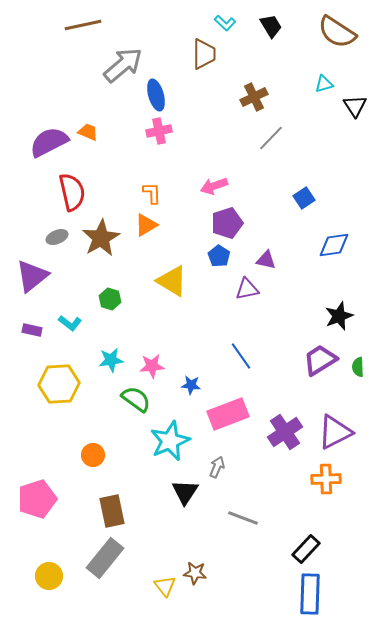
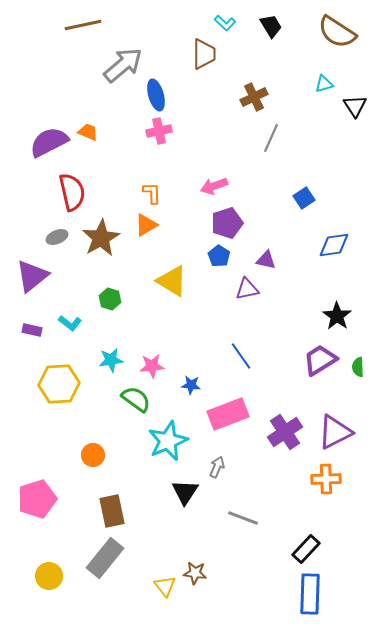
gray line at (271, 138): rotated 20 degrees counterclockwise
black star at (339, 316): moved 2 px left; rotated 16 degrees counterclockwise
cyan star at (170, 441): moved 2 px left
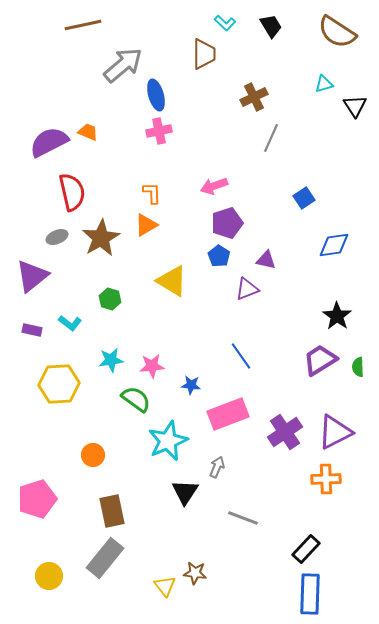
purple triangle at (247, 289): rotated 10 degrees counterclockwise
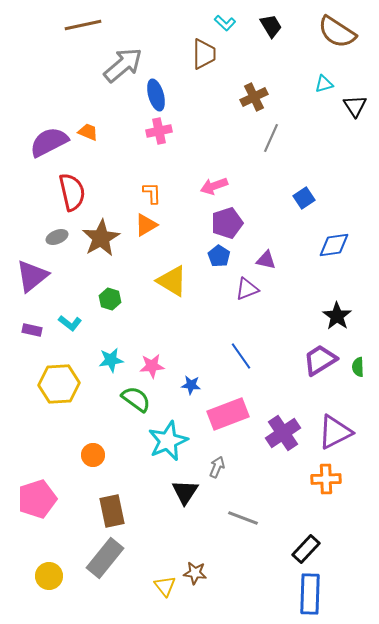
purple cross at (285, 432): moved 2 px left, 1 px down
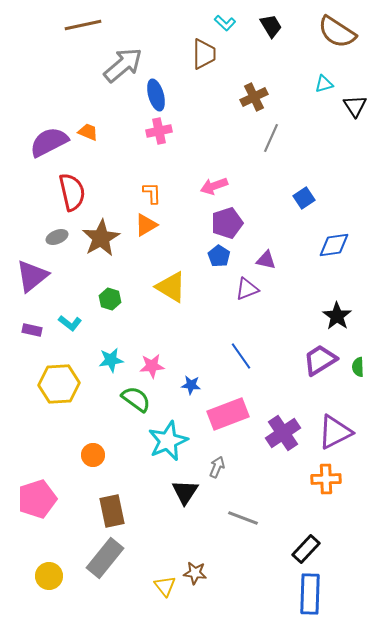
yellow triangle at (172, 281): moved 1 px left, 6 px down
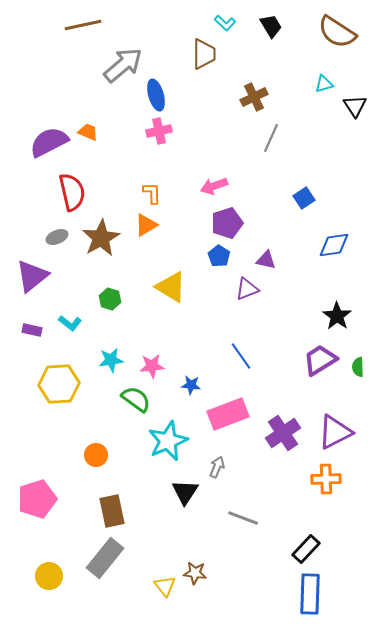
orange circle at (93, 455): moved 3 px right
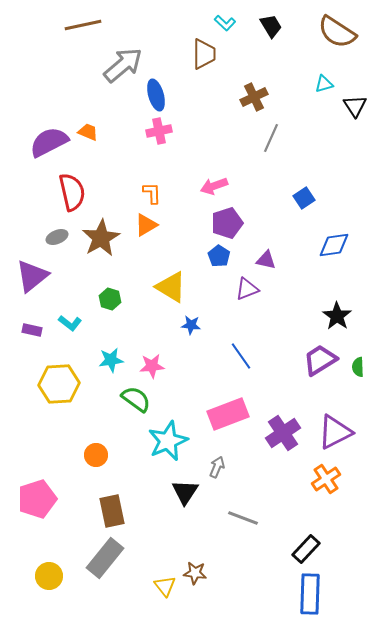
blue star at (191, 385): moved 60 px up
orange cross at (326, 479): rotated 32 degrees counterclockwise
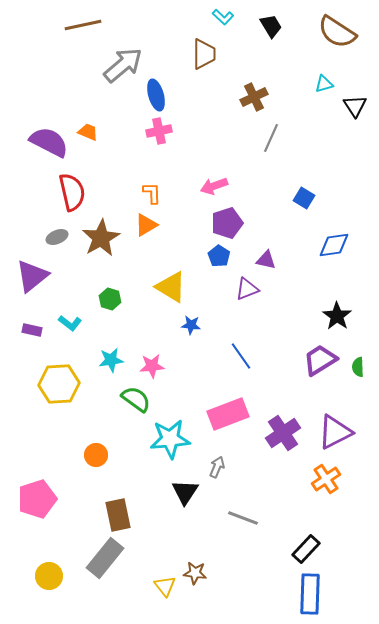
cyan L-shape at (225, 23): moved 2 px left, 6 px up
purple semicircle at (49, 142): rotated 54 degrees clockwise
blue square at (304, 198): rotated 25 degrees counterclockwise
cyan star at (168, 441): moved 2 px right, 2 px up; rotated 18 degrees clockwise
brown rectangle at (112, 511): moved 6 px right, 4 px down
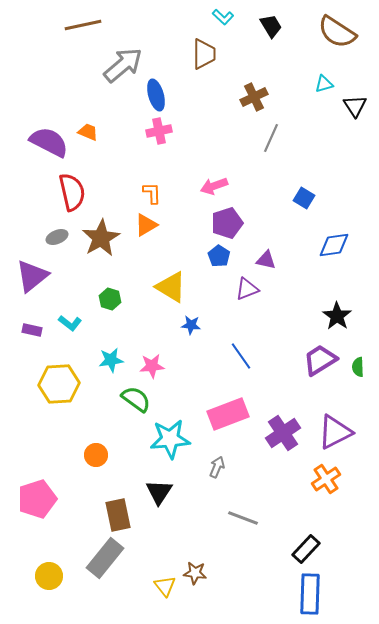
black triangle at (185, 492): moved 26 px left
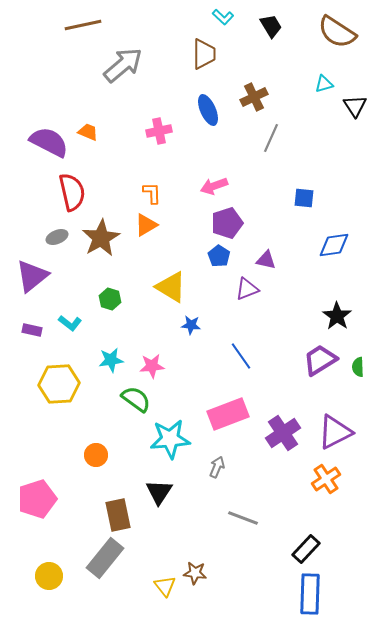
blue ellipse at (156, 95): moved 52 px right, 15 px down; rotated 8 degrees counterclockwise
blue square at (304, 198): rotated 25 degrees counterclockwise
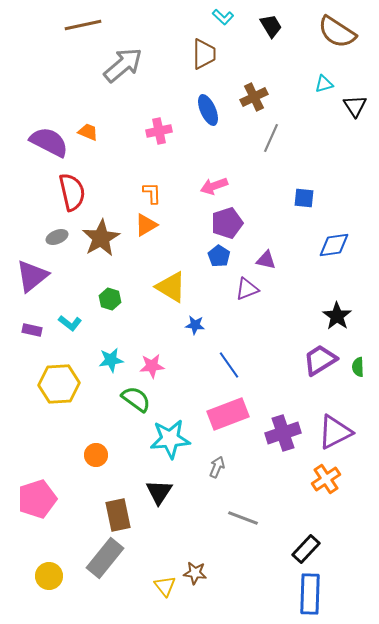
blue star at (191, 325): moved 4 px right
blue line at (241, 356): moved 12 px left, 9 px down
purple cross at (283, 433): rotated 16 degrees clockwise
